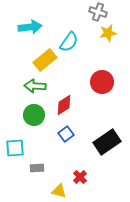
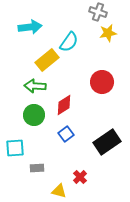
yellow rectangle: moved 2 px right
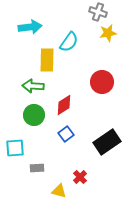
yellow rectangle: rotated 50 degrees counterclockwise
green arrow: moved 2 px left
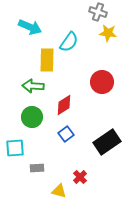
cyan arrow: rotated 30 degrees clockwise
yellow star: rotated 18 degrees clockwise
green circle: moved 2 px left, 2 px down
